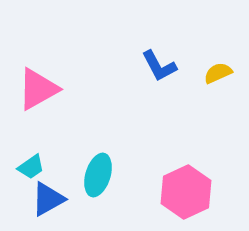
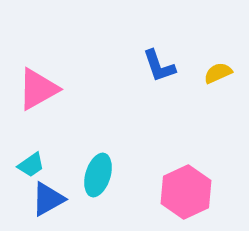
blue L-shape: rotated 9 degrees clockwise
cyan trapezoid: moved 2 px up
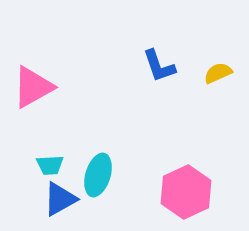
pink triangle: moved 5 px left, 2 px up
cyan trapezoid: moved 19 px right; rotated 32 degrees clockwise
blue triangle: moved 12 px right
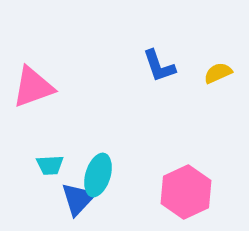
pink triangle: rotated 9 degrees clockwise
blue triangle: moved 18 px right; rotated 18 degrees counterclockwise
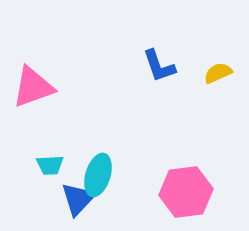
pink hexagon: rotated 18 degrees clockwise
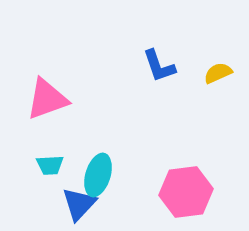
pink triangle: moved 14 px right, 12 px down
blue triangle: moved 1 px right, 5 px down
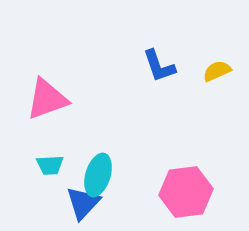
yellow semicircle: moved 1 px left, 2 px up
blue triangle: moved 4 px right, 1 px up
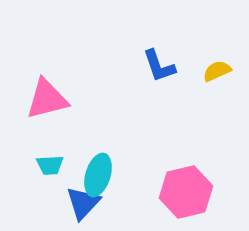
pink triangle: rotated 6 degrees clockwise
pink hexagon: rotated 6 degrees counterclockwise
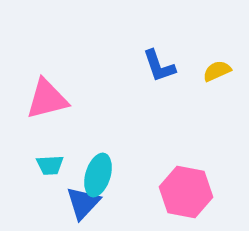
pink hexagon: rotated 24 degrees clockwise
